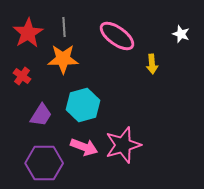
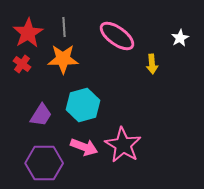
white star: moved 1 px left, 4 px down; rotated 24 degrees clockwise
red cross: moved 12 px up
pink star: rotated 24 degrees counterclockwise
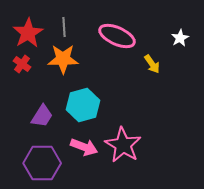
pink ellipse: rotated 12 degrees counterclockwise
yellow arrow: rotated 30 degrees counterclockwise
purple trapezoid: moved 1 px right, 1 px down
purple hexagon: moved 2 px left
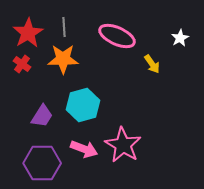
pink arrow: moved 2 px down
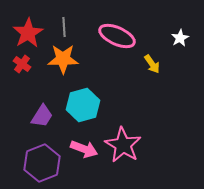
purple hexagon: rotated 21 degrees counterclockwise
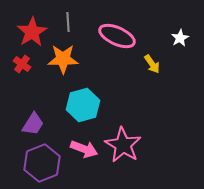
gray line: moved 4 px right, 5 px up
red star: moved 4 px right, 1 px up
purple trapezoid: moved 9 px left, 8 px down
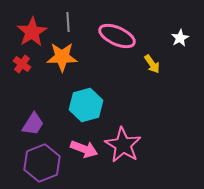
orange star: moved 1 px left, 2 px up
cyan hexagon: moved 3 px right
